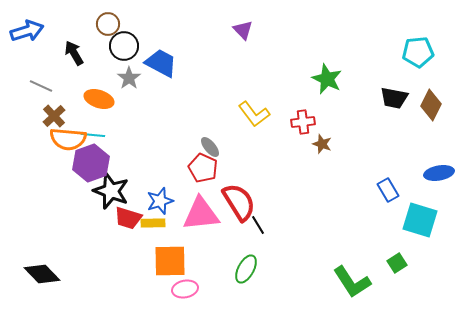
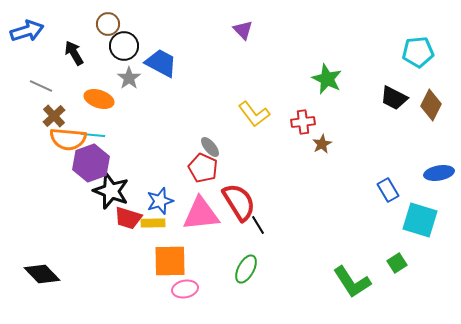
black trapezoid: rotated 16 degrees clockwise
brown star: rotated 24 degrees clockwise
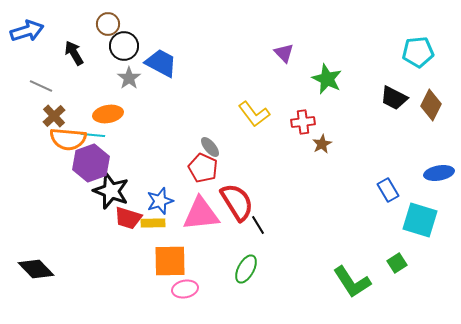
purple triangle: moved 41 px right, 23 px down
orange ellipse: moved 9 px right, 15 px down; rotated 28 degrees counterclockwise
red semicircle: moved 2 px left
black diamond: moved 6 px left, 5 px up
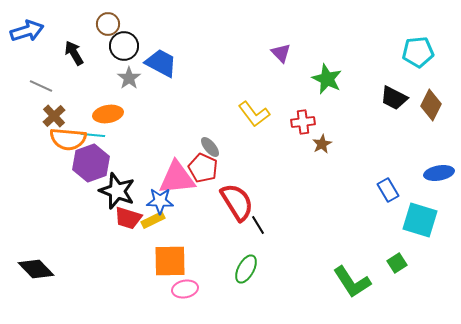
purple triangle: moved 3 px left
black star: moved 6 px right
blue star: rotated 20 degrees clockwise
pink triangle: moved 24 px left, 36 px up
yellow rectangle: moved 3 px up; rotated 25 degrees counterclockwise
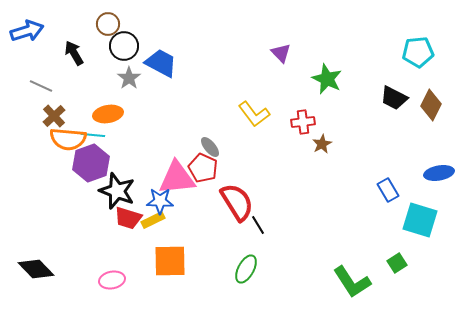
pink ellipse: moved 73 px left, 9 px up
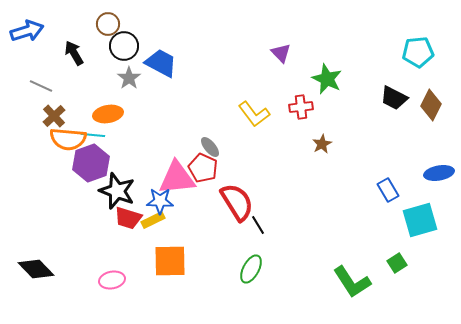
red cross: moved 2 px left, 15 px up
cyan square: rotated 33 degrees counterclockwise
green ellipse: moved 5 px right
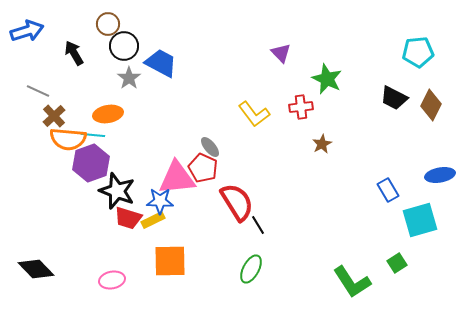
gray line: moved 3 px left, 5 px down
blue ellipse: moved 1 px right, 2 px down
